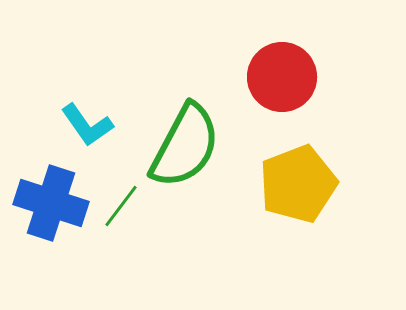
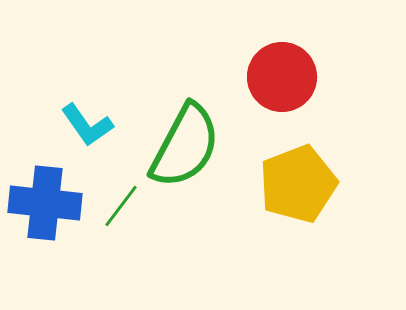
blue cross: moved 6 px left; rotated 12 degrees counterclockwise
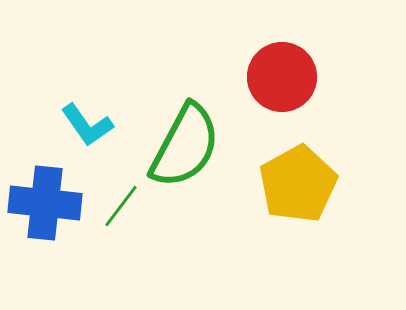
yellow pentagon: rotated 8 degrees counterclockwise
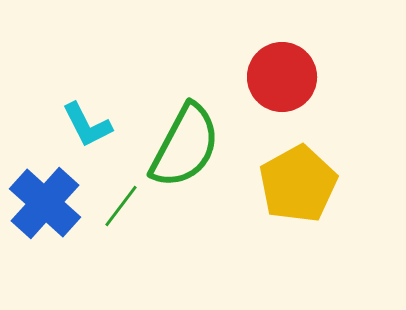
cyan L-shape: rotated 8 degrees clockwise
blue cross: rotated 36 degrees clockwise
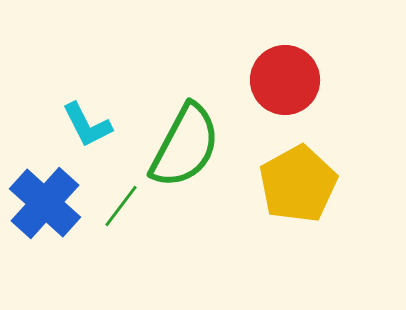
red circle: moved 3 px right, 3 px down
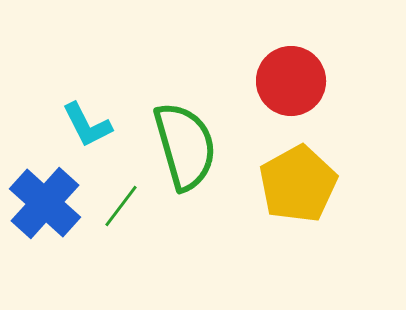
red circle: moved 6 px right, 1 px down
green semicircle: rotated 44 degrees counterclockwise
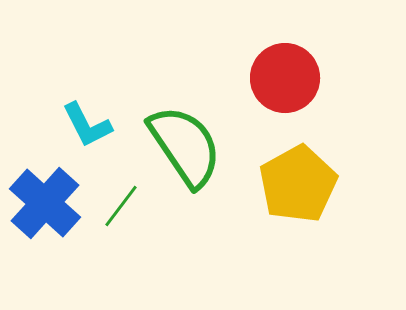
red circle: moved 6 px left, 3 px up
green semicircle: rotated 18 degrees counterclockwise
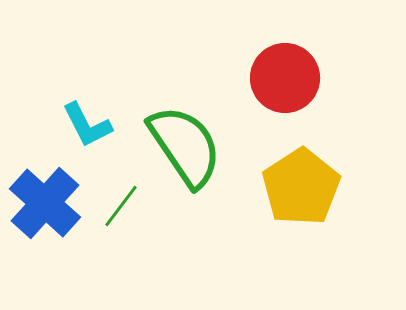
yellow pentagon: moved 3 px right, 3 px down; rotated 4 degrees counterclockwise
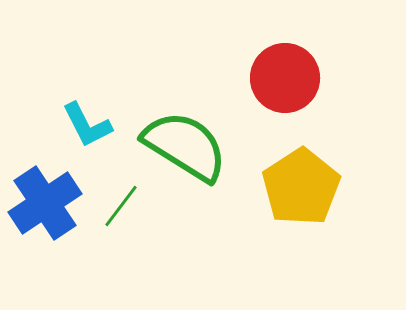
green semicircle: rotated 24 degrees counterclockwise
blue cross: rotated 14 degrees clockwise
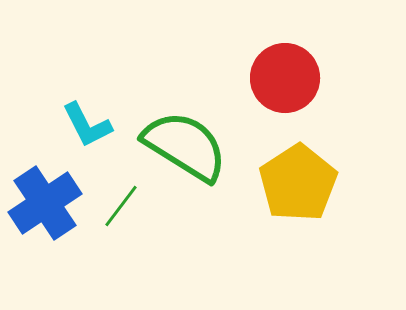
yellow pentagon: moved 3 px left, 4 px up
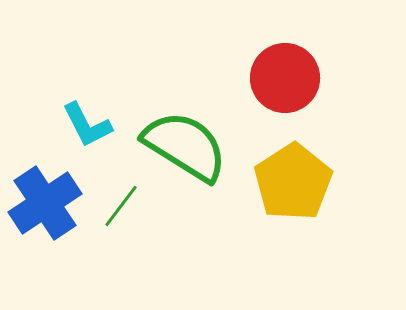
yellow pentagon: moved 5 px left, 1 px up
